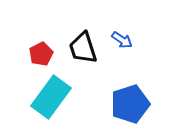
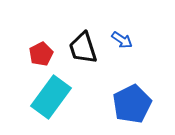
blue pentagon: moved 2 px right; rotated 9 degrees counterclockwise
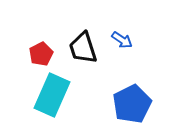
cyan rectangle: moved 1 px right, 2 px up; rotated 12 degrees counterclockwise
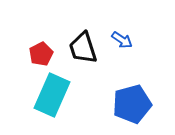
blue pentagon: rotated 12 degrees clockwise
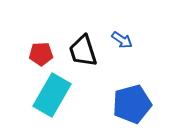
black trapezoid: moved 3 px down
red pentagon: rotated 25 degrees clockwise
cyan rectangle: rotated 6 degrees clockwise
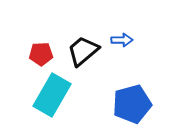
blue arrow: rotated 35 degrees counterclockwise
black trapezoid: rotated 68 degrees clockwise
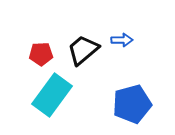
black trapezoid: moved 1 px up
cyan rectangle: rotated 6 degrees clockwise
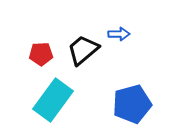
blue arrow: moved 3 px left, 6 px up
cyan rectangle: moved 1 px right, 5 px down
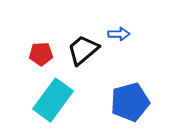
blue pentagon: moved 2 px left, 2 px up
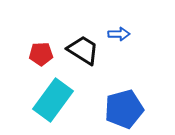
black trapezoid: rotated 72 degrees clockwise
blue pentagon: moved 6 px left, 7 px down
